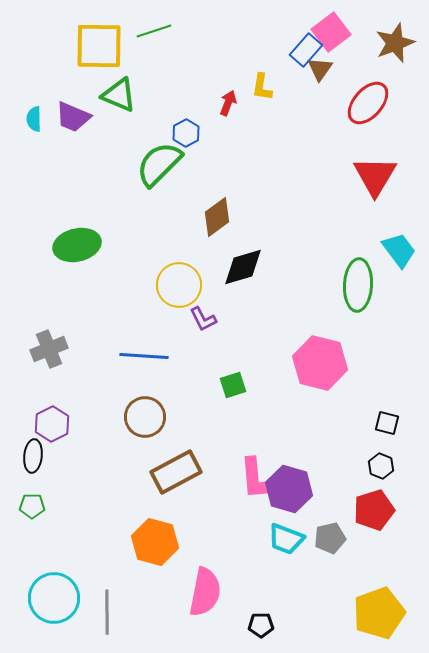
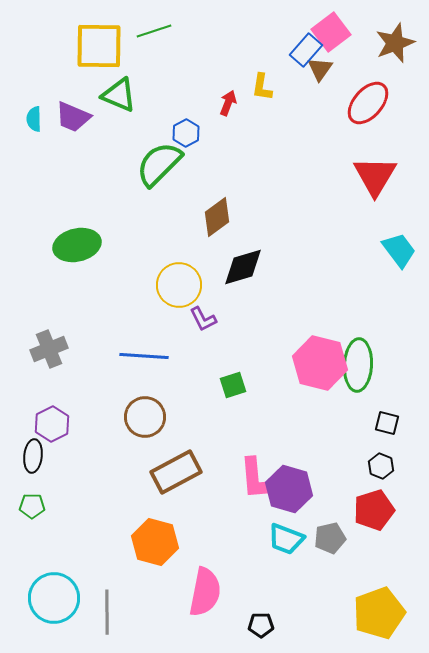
green ellipse at (358, 285): moved 80 px down
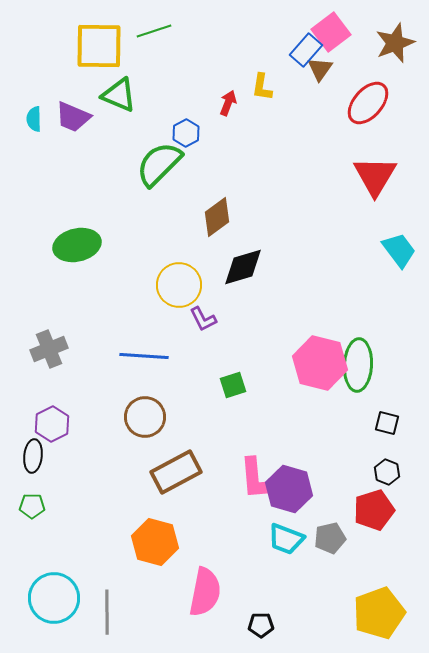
black hexagon at (381, 466): moved 6 px right, 6 px down
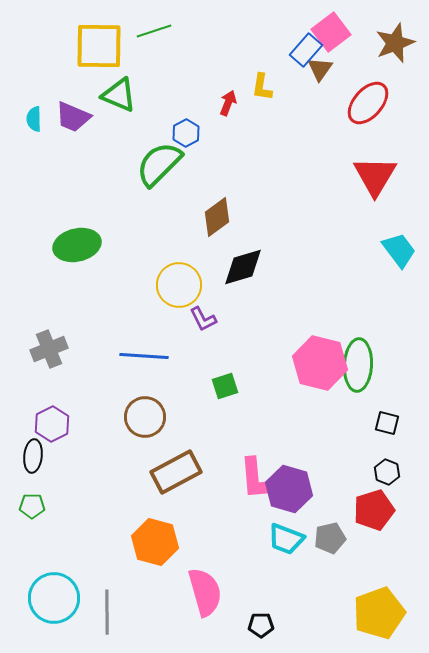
green square at (233, 385): moved 8 px left, 1 px down
pink semicircle at (205, 592): rotated 27 degrees counterclockwise
